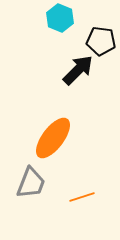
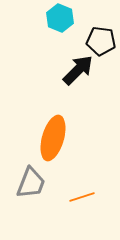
orange ellipse: rotated 21 degrees counterclockwise
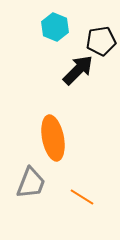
cyan hexagon: moved 5 px left, 9 px down
black pentagon: rotated 16 degrees counterclockwise
orange ellipse: rotated 27 degrees counterclockwise
orange line: rotated 50 degrees clockwise
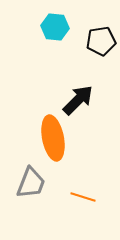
cyan hexagon: rotated 16 degrees counterclockwise
black arrow: moved 30 px down
orange line: moved 1 px right; rotated 15 degrees counterclockwise
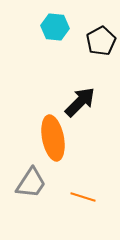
black pentagon: rotated 20 degrees counterclockwise
black arrow: moved 2 px right, 2 px down
gray trapezoid: rotated 12 degrees clockwise
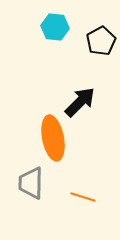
gray trapezoid: rotated 148 degrees clockwise
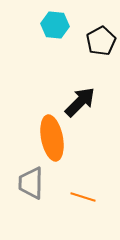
cyan hexagon: moved 2 px up
orange ellipse: moved 1 px left
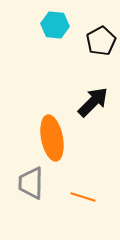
black arrow: moved 13 px right
